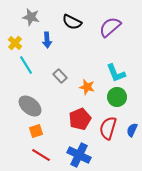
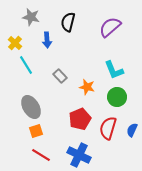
black semicircle: moved 4 px left; rotated 78 degrees clockwise
cyan L-shape: moved 2 px left, 3 px up
gray ellipse: moved 1 px right, 1 px down; rotated 20 degrees clockwise
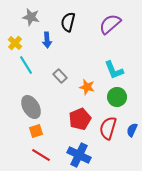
purple semicircle: moved 3 px up
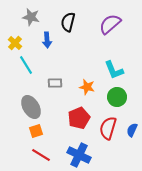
gray rectangle: moved 5 px left, 7 px down; rotated 48 degrees counterclockwise
red pentagon: moved 1 px left, 1 px up
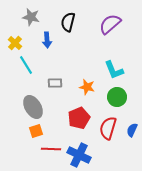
gray ellipse: moved 2 px right
red line: moved 10 px right, 6 px up; rotated 30 degrees counterclockwise
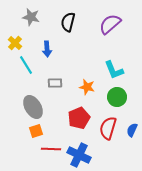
blue arrow: moved 9 px down
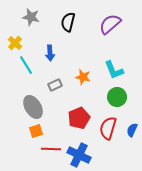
blue arrow: moved 3 px right, 4 px down
gray rectangle: moved 2 px down; rotated 24 degrees counterclockwise
orange star: moved 4 px left, 10 px up
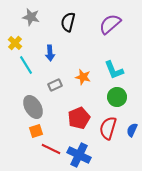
red line: rotated 24 degrees clockwise
